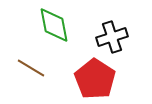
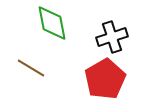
green diamond: moved 2 px left, 2 px up
red pentagon: moved 10 px right; rotated 9 degrees clockwise
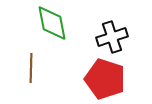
brown line: rotated 60 degrees clockwise
red pentagon: rotated 24 degrees counterclockwise
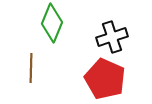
green diamond: rotated 33 degrees clockwise
red pentagon: rotated 6 degrees clockwise
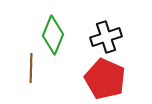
green diamond: moved 1 px right, 12 px down
black cross: moved 6 px left
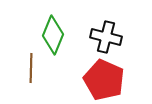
black cross: rotated 32 degrees clockwise
red pentagon: moved 1 px left, 1 px down
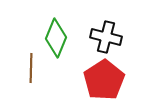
green diamond: moved 3 px right, 3 px down
red pentagon: rotated 15 degrees clockwise
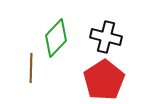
green diamond: rotated 21 degrees clockwise
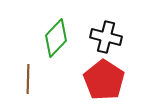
brown line: moved 3 px left, 11 px down
red pentagon: rotated 6 degrees counterclockwise
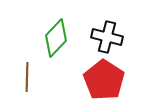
black cross: moved 1 px right
brown line: moved 1 px left, 2 px up
